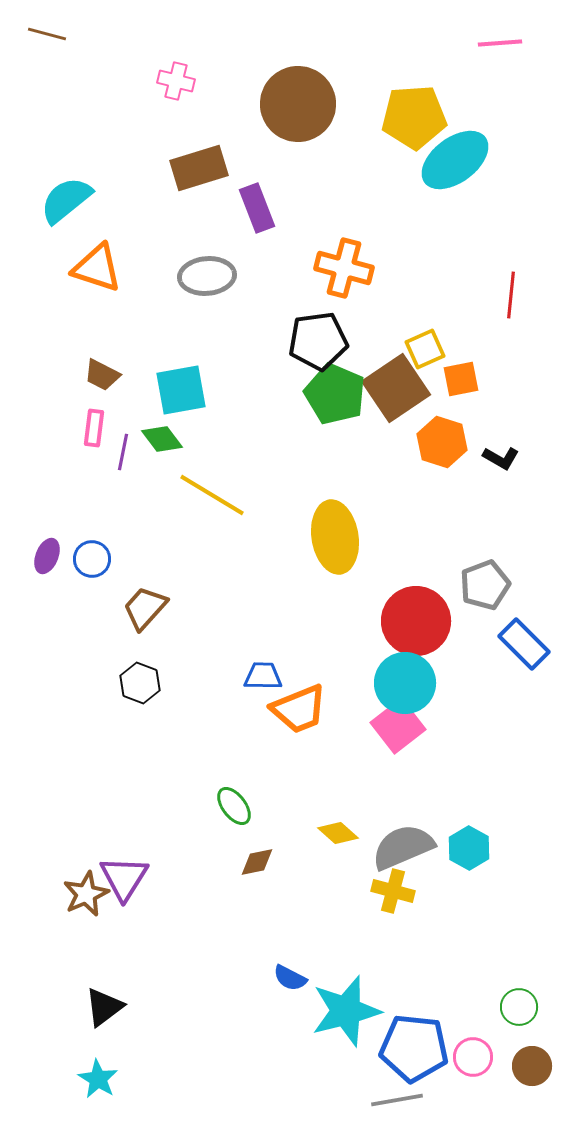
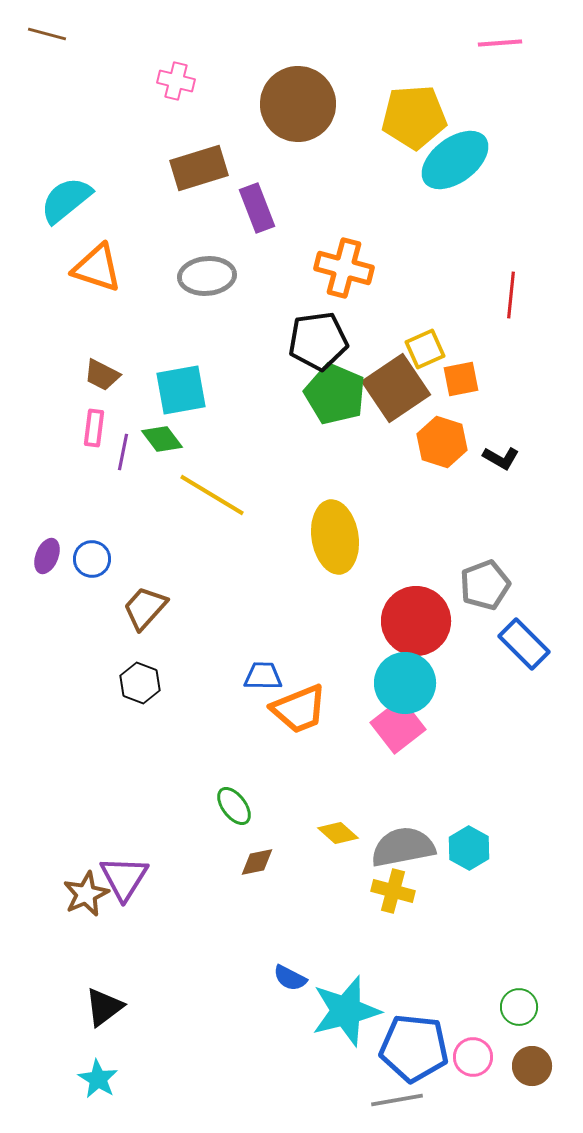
gray semicircle at (403, 847): rotated 12 degrees clockwise
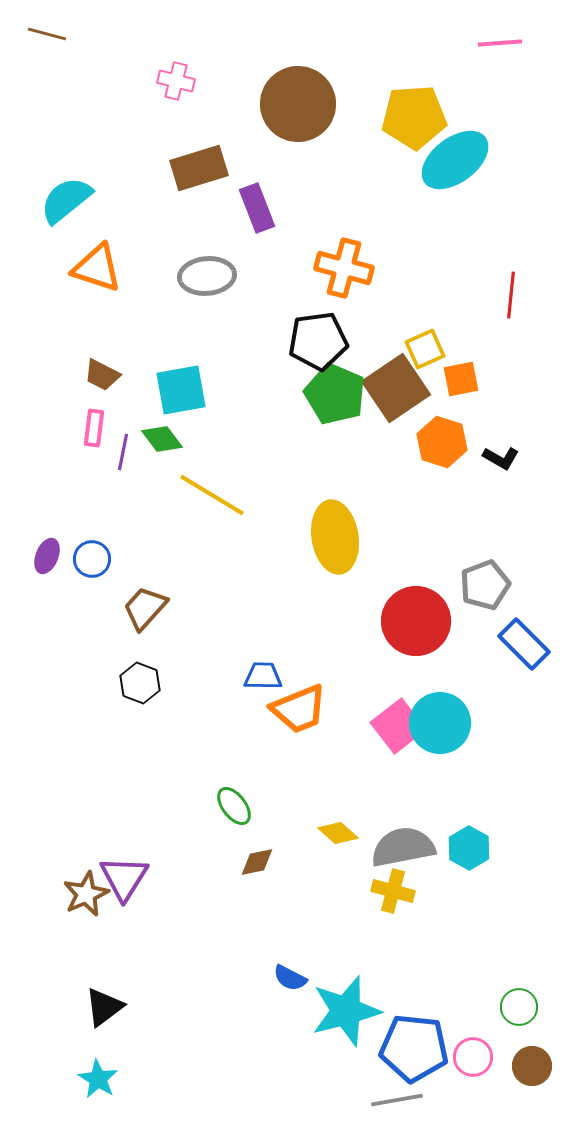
cyan circle at (405, 683): moved 35 px right, 40 px down
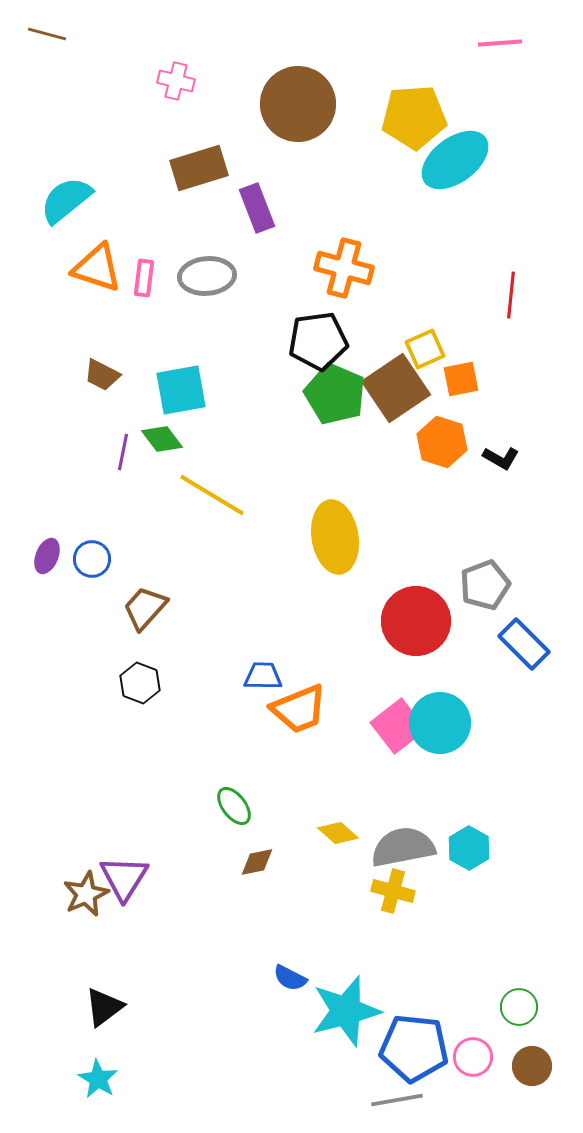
pink rectangle at (94, 428): moved 50 px right, 150 px up
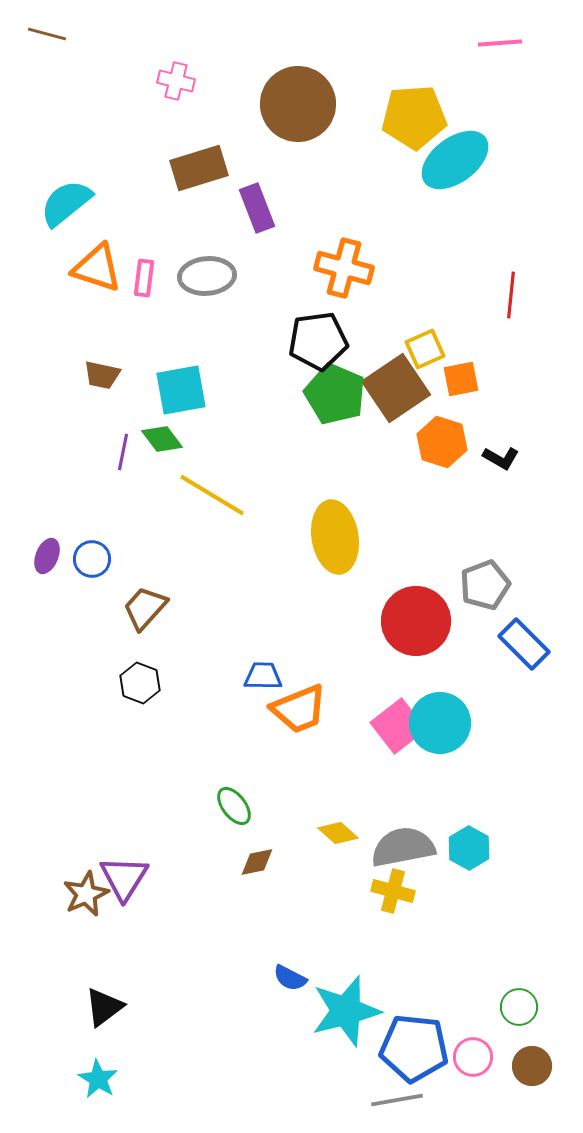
cyan semicircle at (66, 200): moved 3 px down
brown trapezoid at (102, 375): rotated 15 degrees counterclockwise
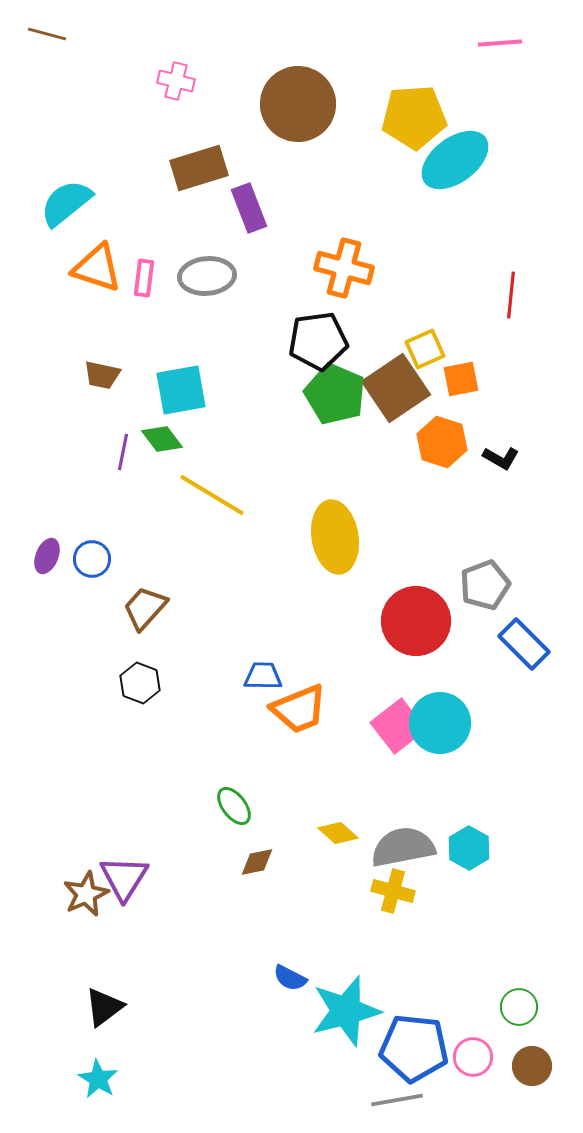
purple rectangle at (257, 208): moved 8 px left
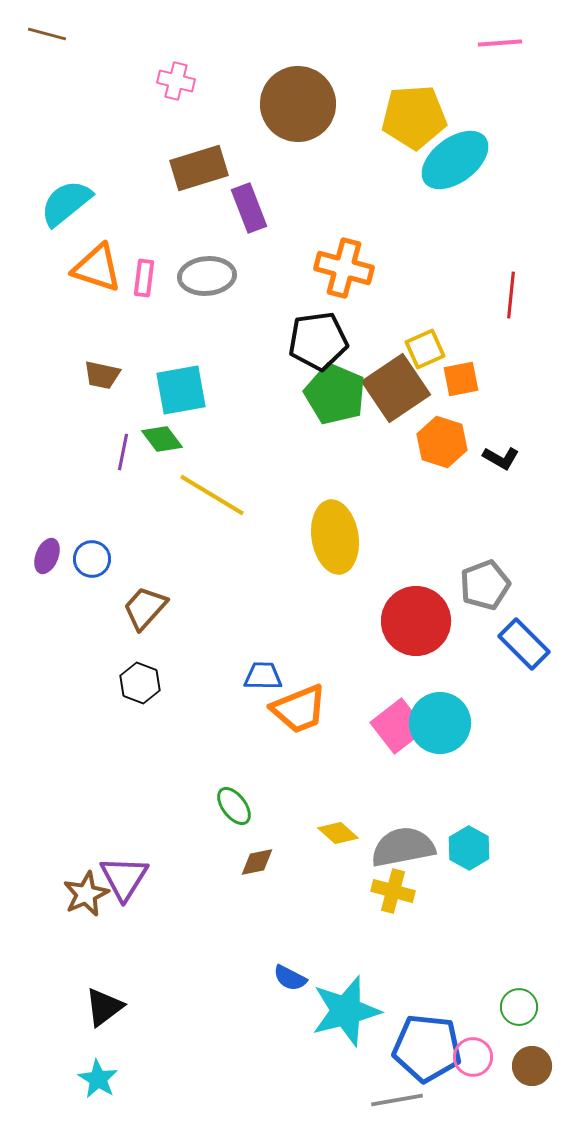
blue pentagon at (414, 1048): moved 13 px right
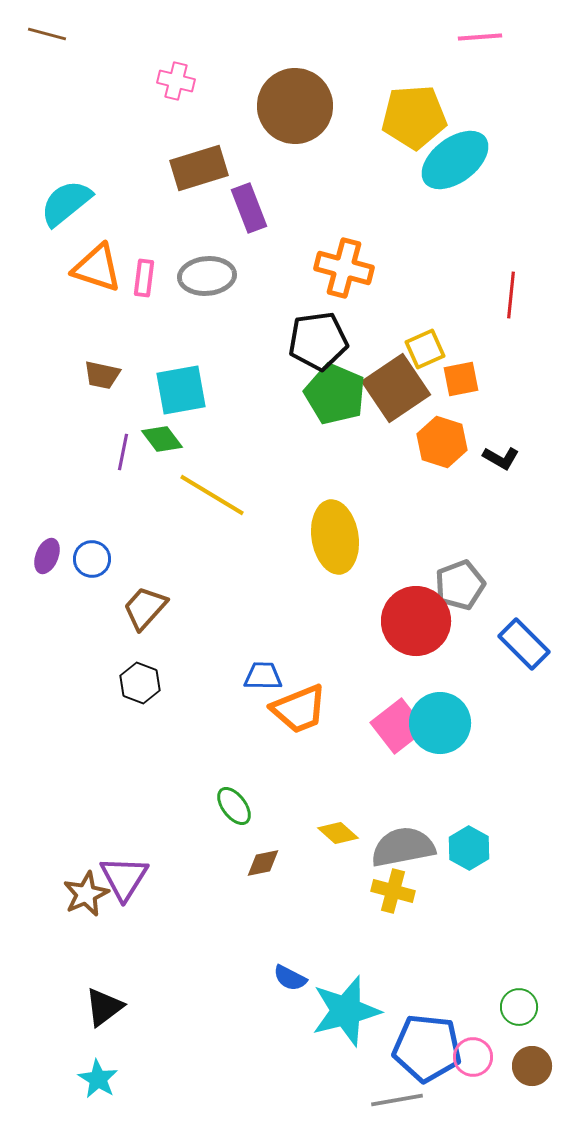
pink line at (500, 43): moved 20 px left, 6 px up
brown circle at (298, 104): moved 3 px left, 2 px down
gray pentagon at (485, 585): moved 25 px left
brown diamond at (257, 862): moved 6 px right, 1 px down
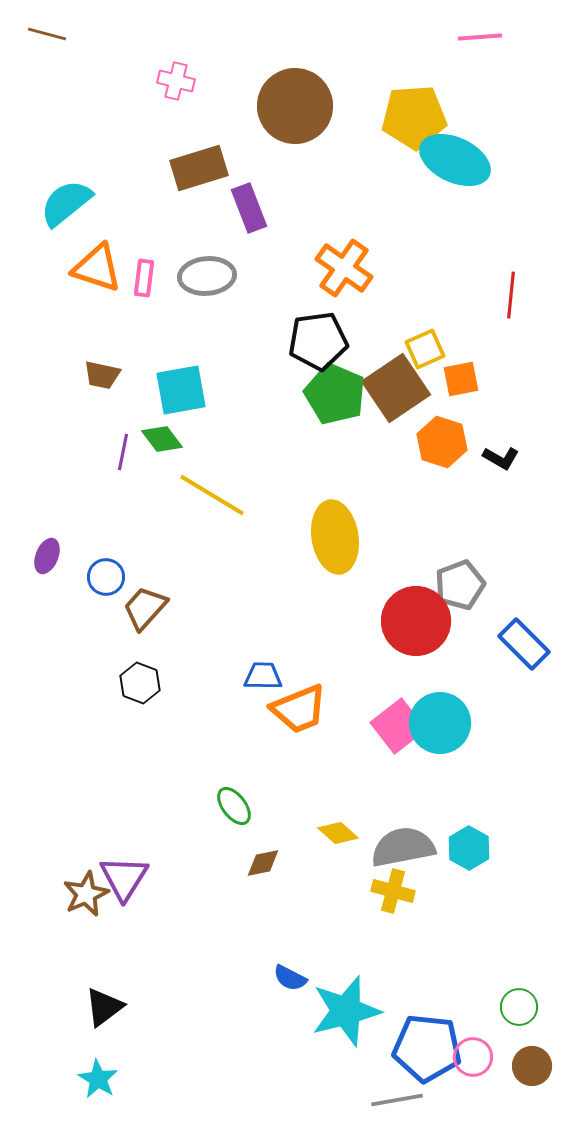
cyan ellipse at (455, 160): rotated 62 degrees clockwise
orange cross at (344, 268): rotated 20 degrees clockwise
blue circle at (92, 559): moved 14 px right, 18 px down
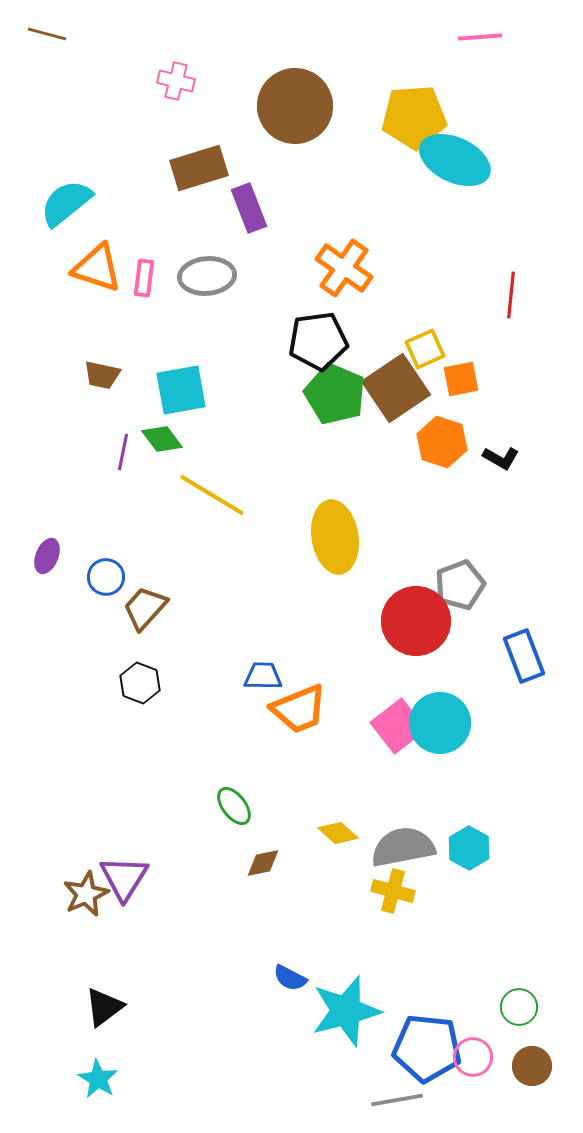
blue rectangle at (524, 644): moved 12 px down; rotated 24 degrees clockwise
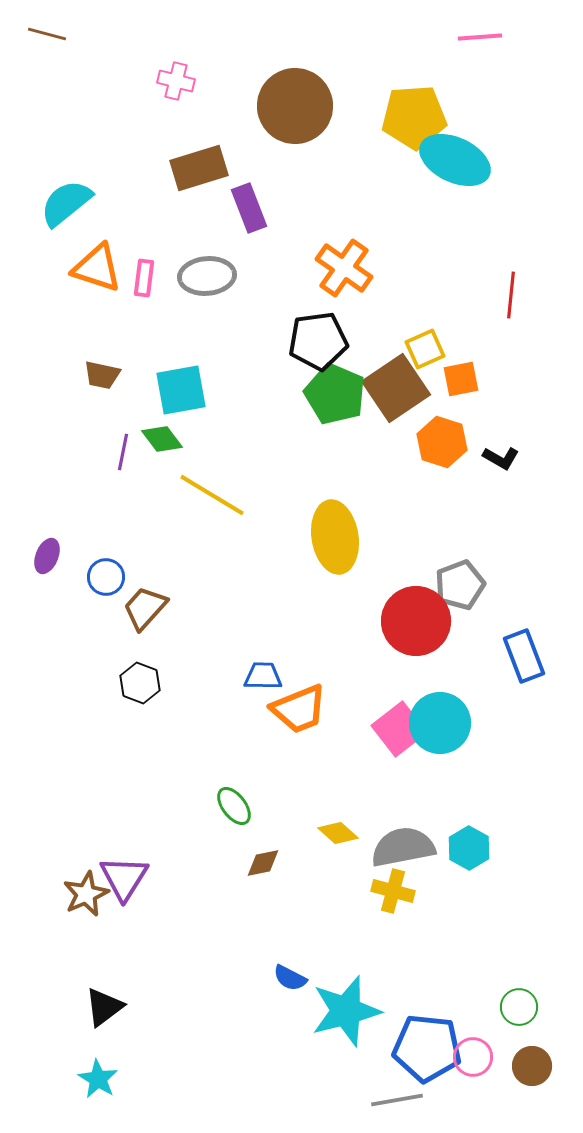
pink square at (398, 726): moved 1 px right, 3 px down
